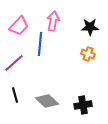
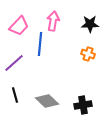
black star: moved 3 px up
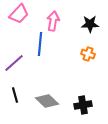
pink trapezoid: moved 12 px up
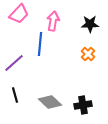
orange cross: rotated 24 degrees clockwise
gray diamond: moved 3 px right, 1 px down
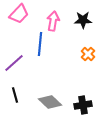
black star: moved 7 px left, 4 px up
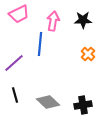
pink trapezoid: rotated 20 degrees clockwise
gray diamond: moved 2 px left
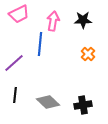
black line: rotated 21 degrees clockwise
